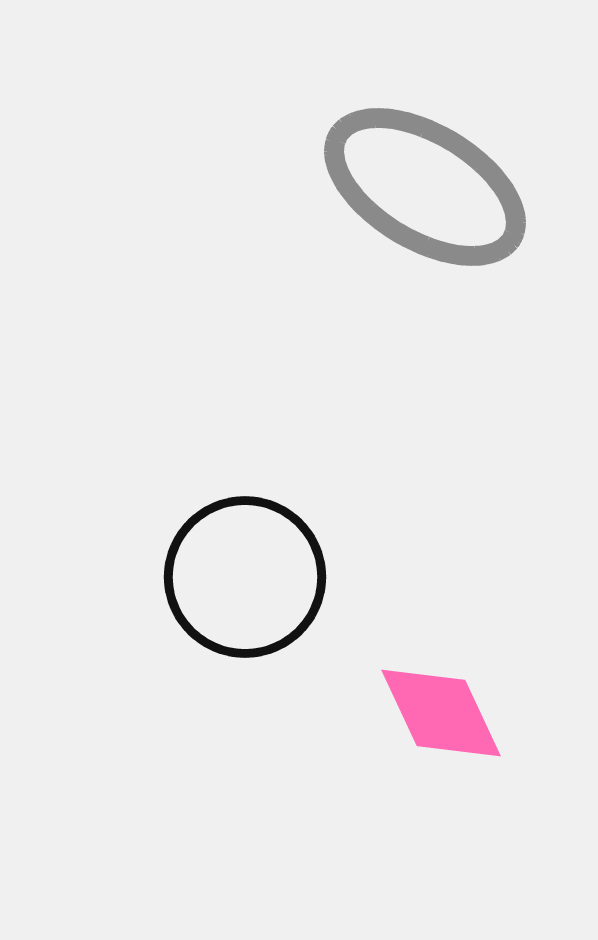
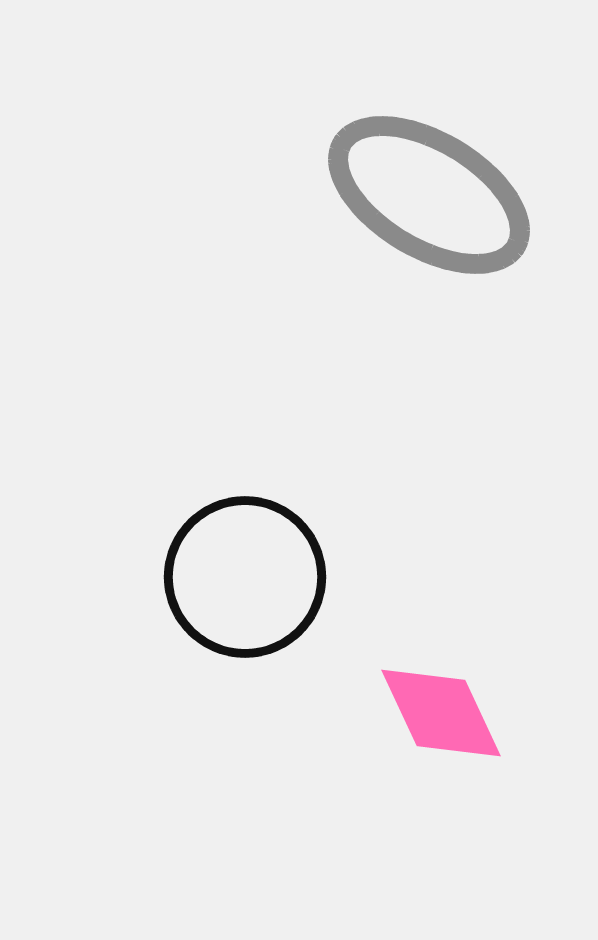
gray ellipse: moved 4 px right, 8 px down
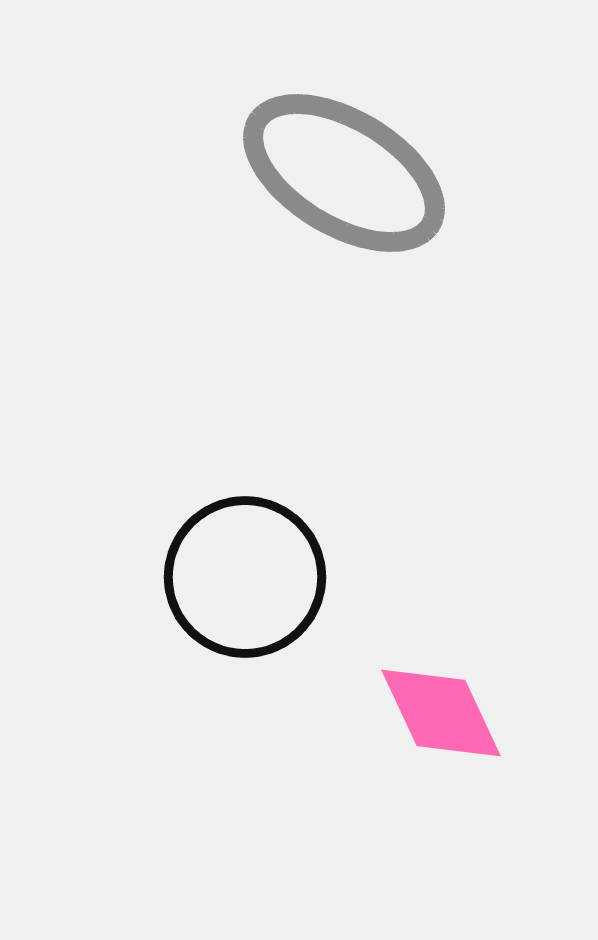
gray ellipse: moved 85 px left, 22 px up
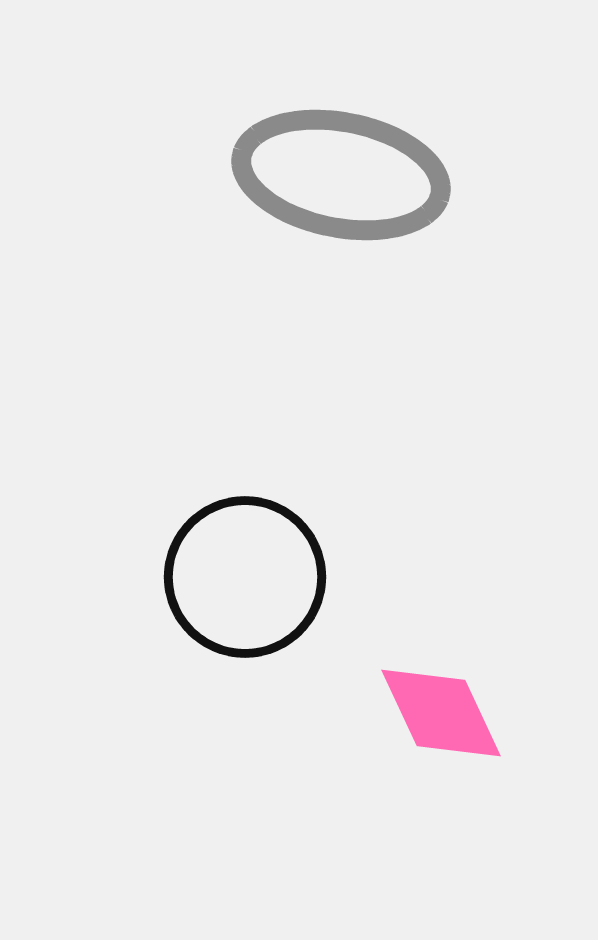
gray ellipse: moved 3 px left, 2 px down; rotated 20 degrees counterclockwise
